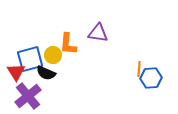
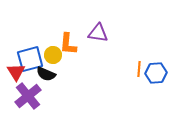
black semicircle: moved 1 px down
blue hexagon: moved 5 px right, 5 px up
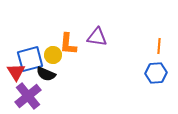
purple triangle: moved 1 px left, 4 px down
orange line: moved 20 px right, 23 px up
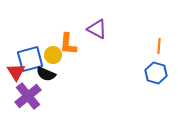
purple triangle: moved 8 px up; rotated 20 degrees clockwise
blue hexagon: rotated 20 degrees clockwise
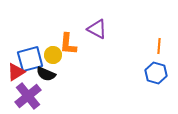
red triangle: rotated 30 degrees clockwise
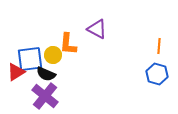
blue square: rotated 8 degrees clockwise
blue hexagon: moved 1 px right, 1 px down
purple cross: moved 17 px right; rotated 12 degrees counterclockwise
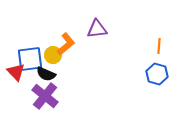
purple triangle: rotated 35 degrees counterclockwise
orange L-shape: moved 2 px left; rotated 135 degrees counterclockwise
red triangle: rotated 42 degrees counterclockwise
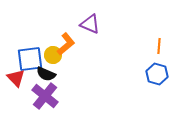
purple triangle: moved 7 px left, 5 px up; rotated 30 degrees clockwise
red triangle: moved 6 px down
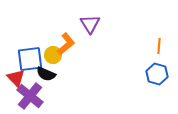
purple triangle: rotated 35 degrees clockwise
purple cross: moved 15 px left
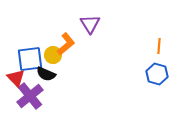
purple cross: rotated 12 degrees clockwise
